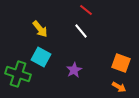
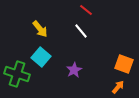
cyan square: rotated 12 degrees clockwise
orange square: moved 3 px right, 1 px down
green cross: moved 1 px left
orange arrow: moved 1 px left; rotated 80 degrees counterclockwise
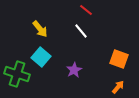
orange square: moved 5 px left, 5 px up
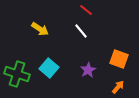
yellow arrow: rotated 18 degrees counterclockwise
cyan square: moved 8 px right, 11 px down
purple star: moved 14 px right
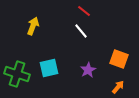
red line: moved 2 px left, 1 px down
yellow arrow: moved 7 px left, 3 px up; rotated 102 degrees counterclockwise
cyan square: rotated 36 degrees clockwise
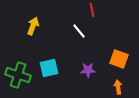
red line: moved 8 px right, 1 px up; rotated 40 degrees clockwise
white line: moved 2 px left
purple star: rotated 28 degrees clockwise
green cross: moved 1 px right, 1 px down
orange arrow: rotated 48 degrees counterclockwise
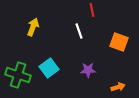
yellow arrow: moved 1 px down
white line: rotated 21 degrees clockwise
orange square: moved 17 px up
cyan square: rotated 24 degrees counterclockwise
orange arrow: rotated 80 degrees clockwise
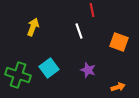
purple star: rotated 21 degrees clockwise
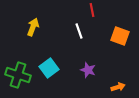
orange square: moved 1 px right, 6 px up
